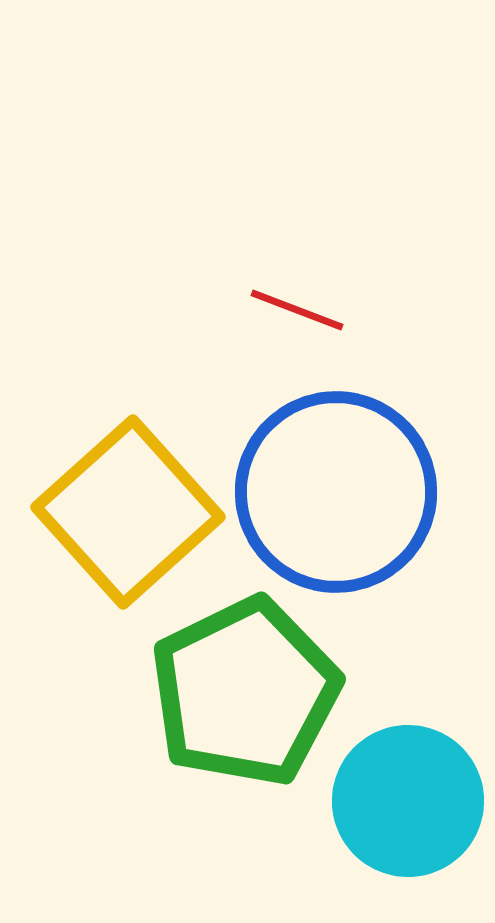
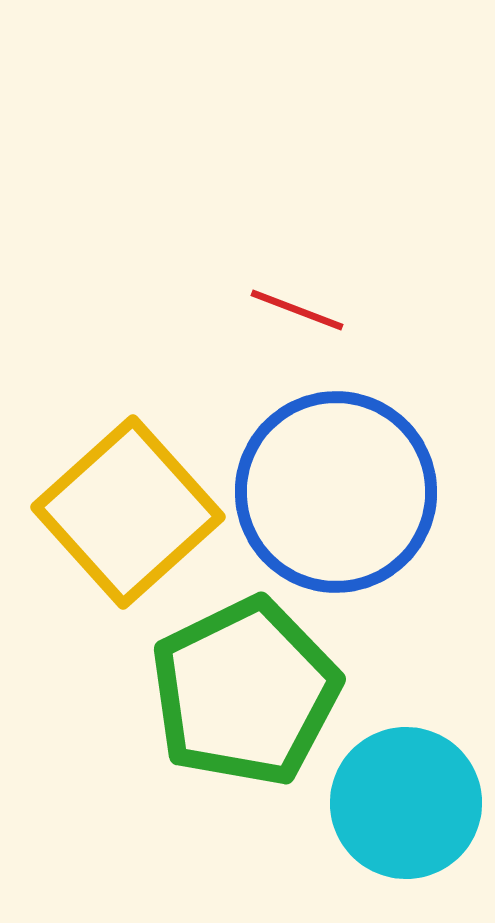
cyan circle: moved 2 px left, 2 px down
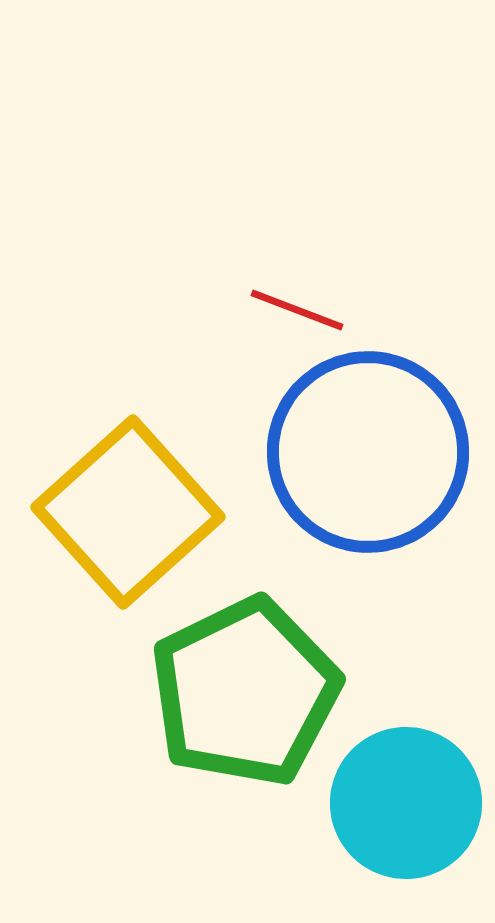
blue circle: moved 32 px right, 40 px up
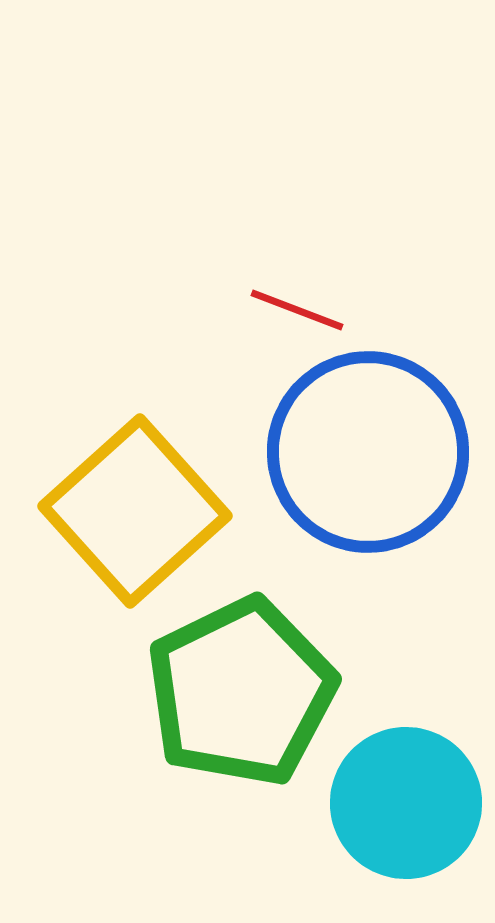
yellow square: moved 7 px right, 1 px up
green pentagon: moved 4 px left
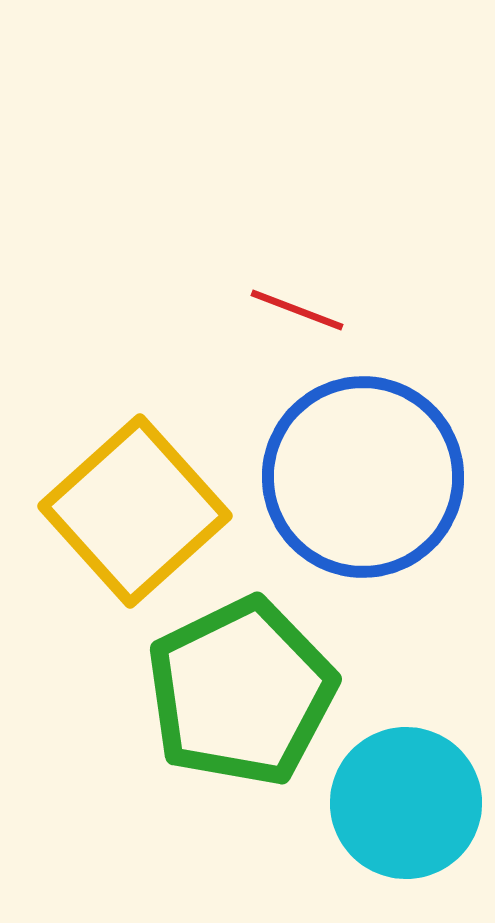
blue circle: moved 5 px left, 25 px down
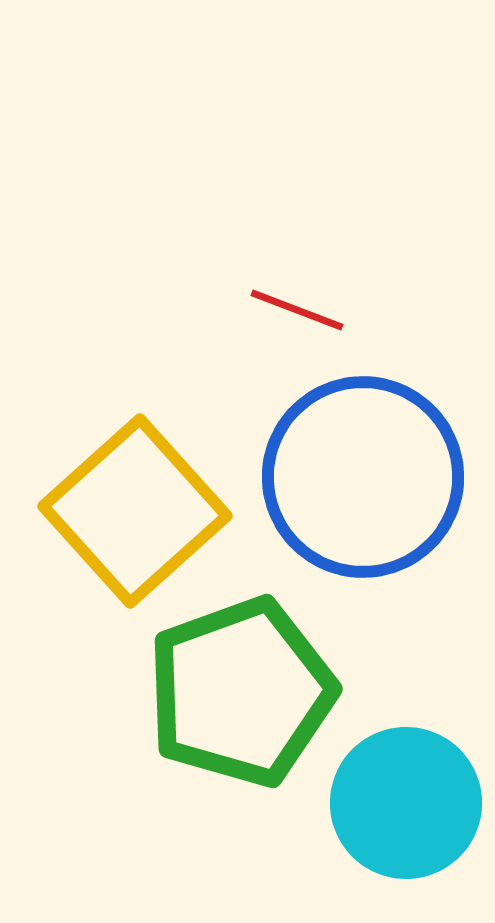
green pentagon: rotated 6 degrees clockwise
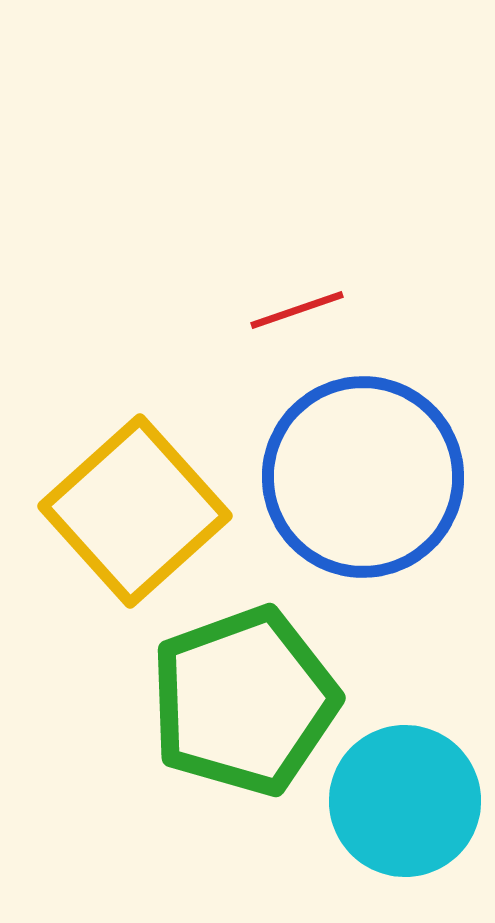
red line: rotated 40 degrees counterclockwise
green pentagon: moved 3 px right, 9 px down
cyan circle: moved 1 px left, 2 px up
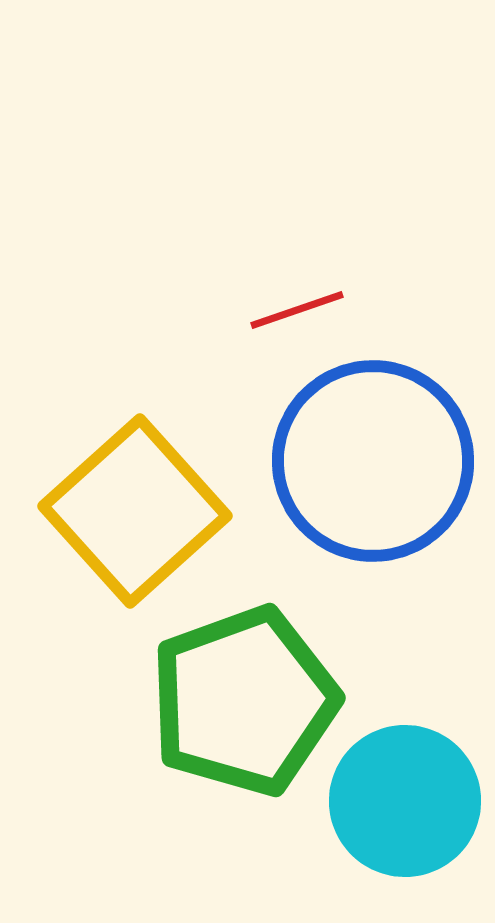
blue circle: moved 10 px right, 16 px up
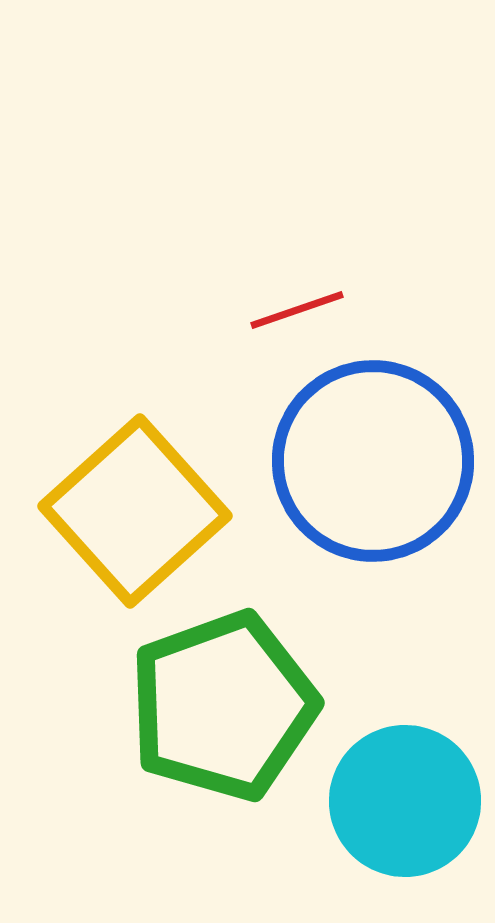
green pentagon: moved 21 px left, 5 px down
